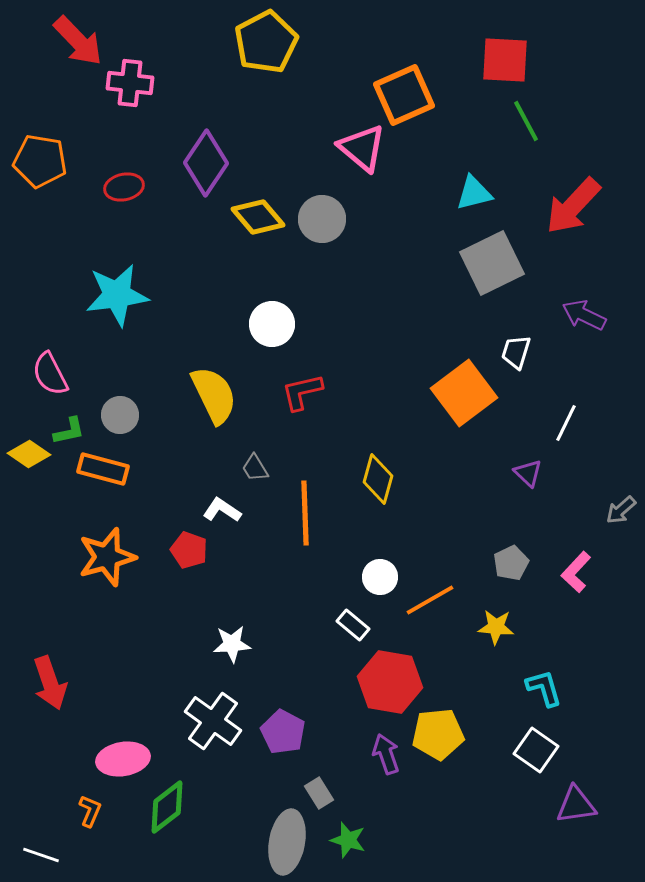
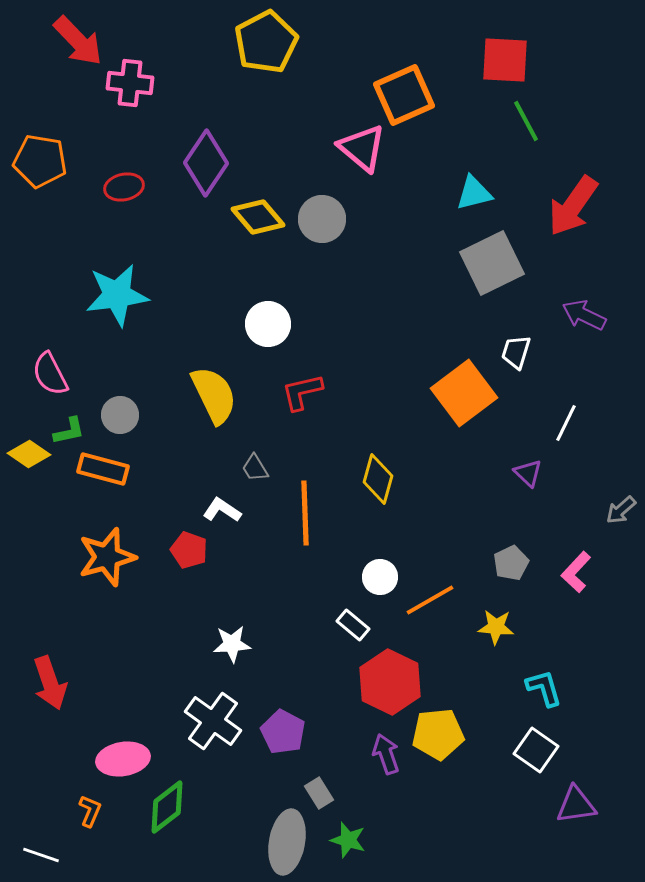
red arrow at (573, 206): rotated 8 degrees counterclockwise
white circle at (272, 324): moved 4 px left
red hexagon at (390, 682): rotated 16 degrees clockwise
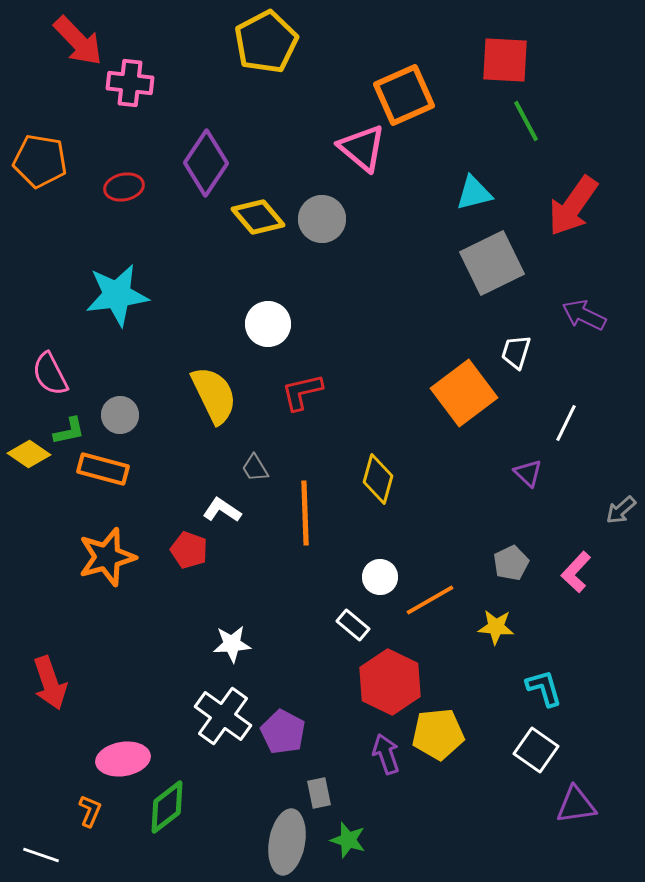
white cross at (213, 721): moved 10 px right, 5 px up
gray rectangle at (319, 793): rotated 20 degrees clockwise
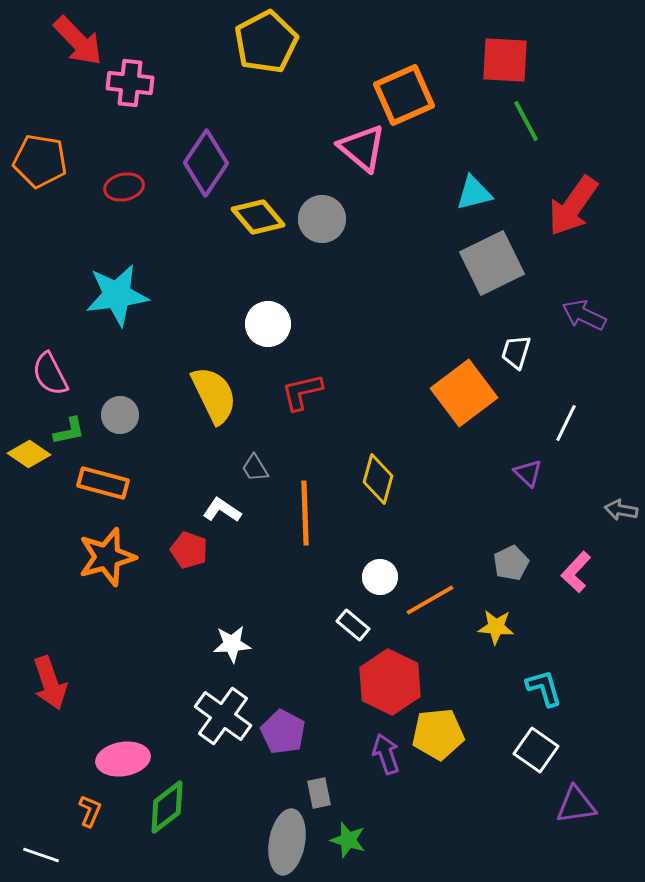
orange rectangle at (103, 469): moved 14 px down
gray arrow at (621, 510): rotated 52 degrees clockwise
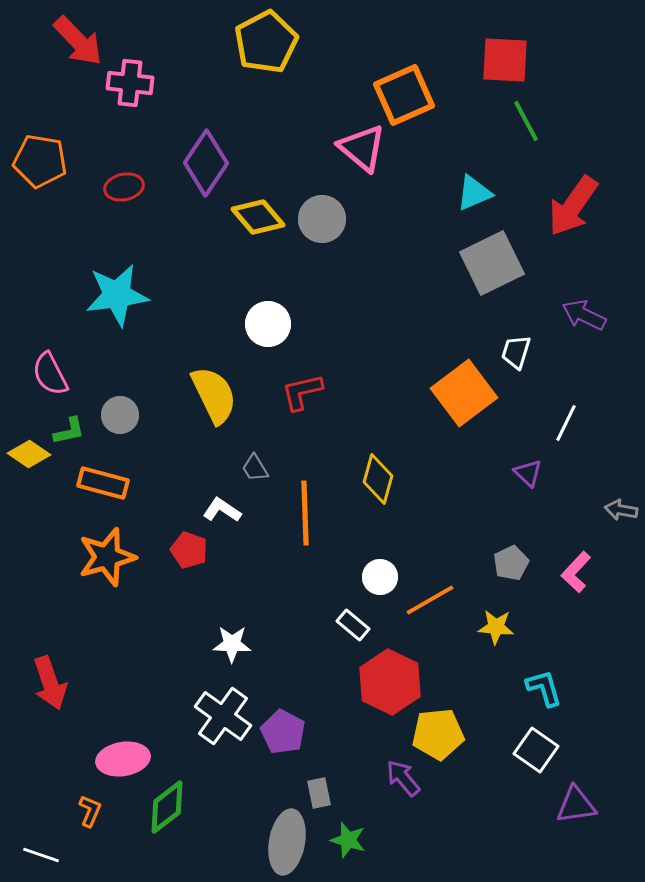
cyan triangle at (474, 193): rotated 9 degrees counterclockwise
white star at (232, 644): rotated 6 degrees clockwise
purple arrow at (386, 754): moved 17 px right, 24 px down; rotated 21 degrees counterclockwise
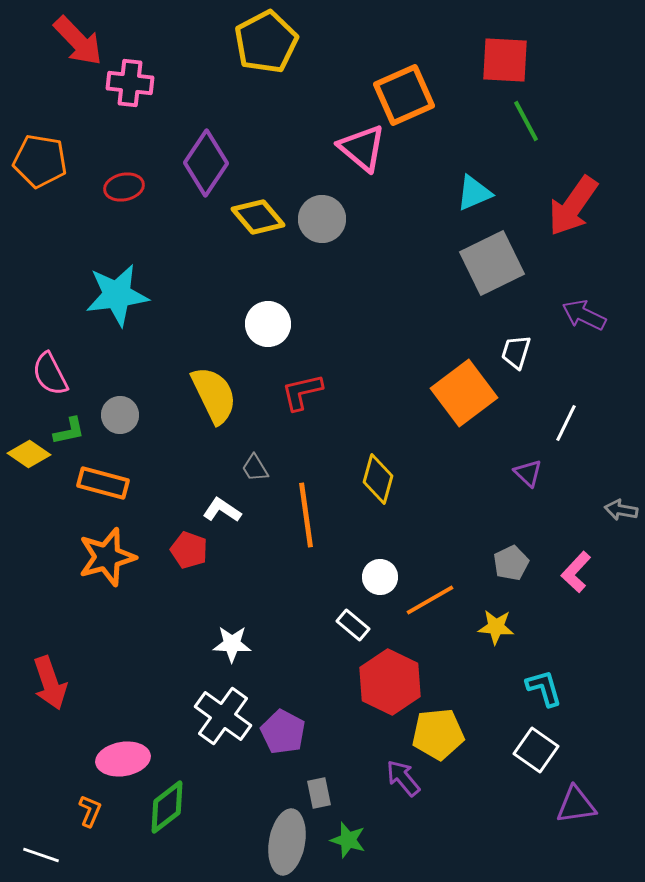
orange line at (305, 513): moved 1 px right, 2 px down; rotated 6 degrees counterclockwise
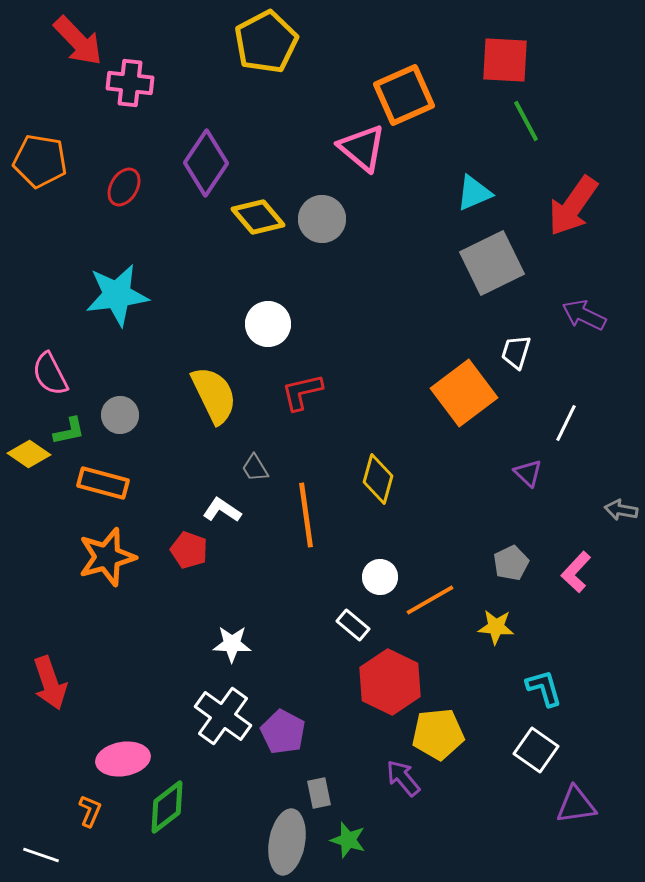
red ellipse at (124, 187): rotated 48 degrees counterclockwise
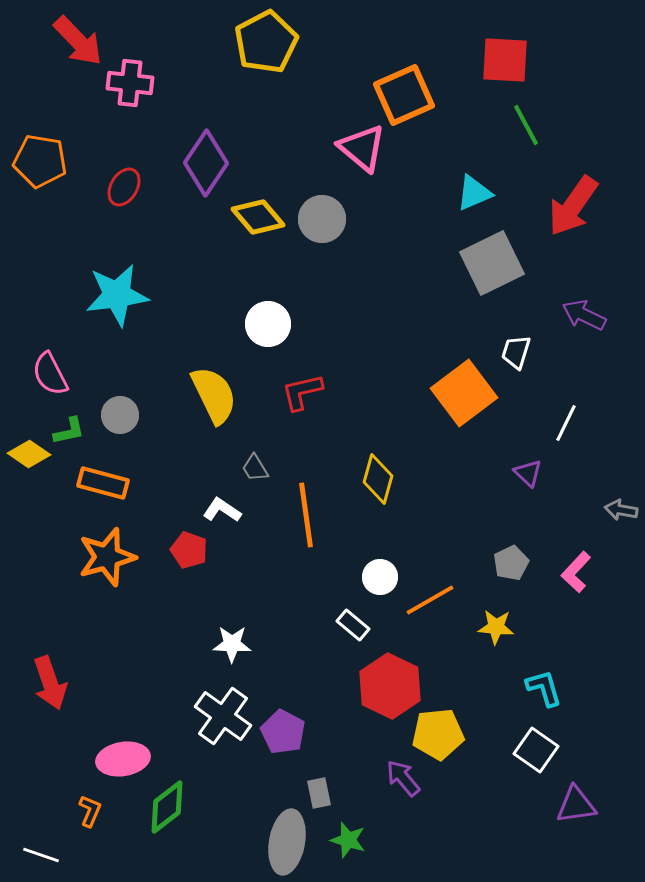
green line at (526, 121): moved 4 px down
red hexagon at (390, 682): moved 4 px down
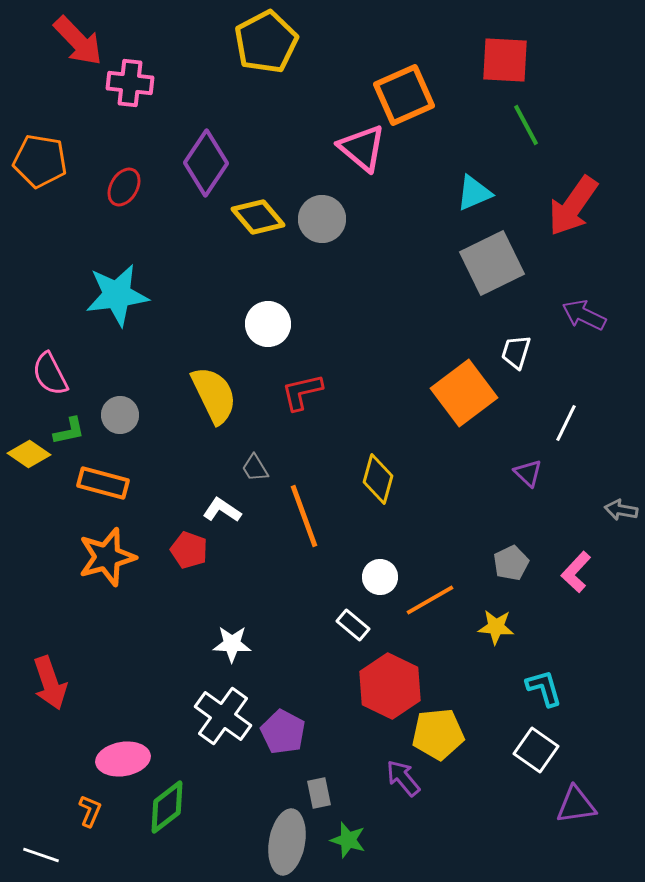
orange line at (306, 515): moved 2 px left, 1 px down; rotated 12 degrees counterclockwise
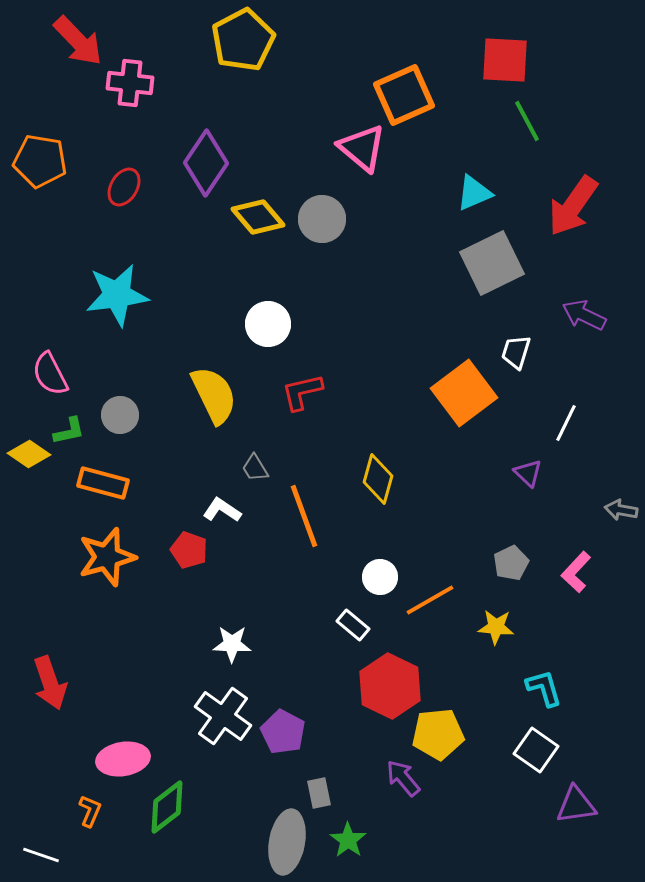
yellow pentagon at (266, 42): moved 23 px left, 2 px up
green line at (526, 125): moved 1 px right, 4 px up
green star at (348, 840): rotated 18 degrees clockwise
